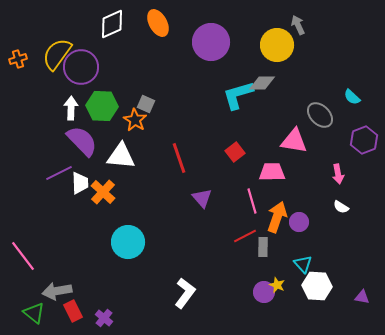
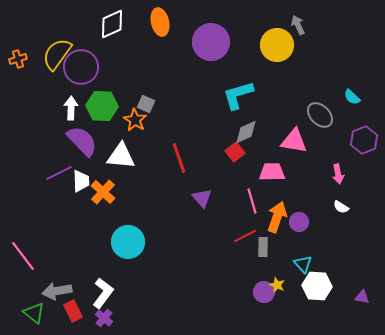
orange ellipse at (158, 23): moved 2 px right, 1 px up; rotated 16 degrees clockwise
gray diamond at (262, 83): moved 16 px left, 49 px down; rotated 24 degrees counterclockwise
white trapezoid at (80, 183): moved 1 px right, 2 px up
white L-shape at (185, 293): moved 82 px left
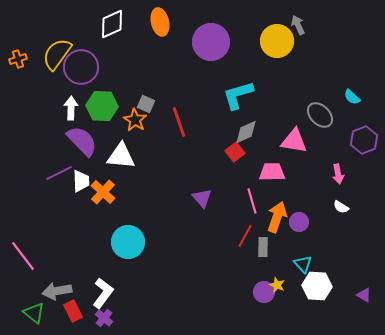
yellow circle at (277, 45): moved 4 px up
red line at (179, 158): moved 36 px up
red line at (245, 236): rotated 35 degrees counterclockwise
purple triangle at (362, 297): moved 2 px right, 2 px up; rotated 21 degrees clockwise
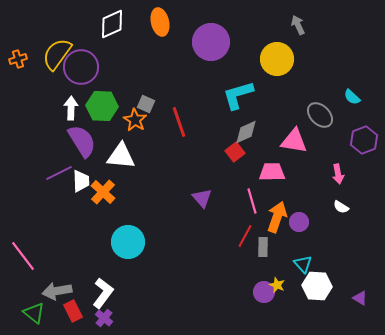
yellow circle at (277, 41): moved 18 px down
purple semicircle at (82, 141): rotated 12 degrees clockwise
purple triangle at (364, 295): moved 4 px left, 3 px down
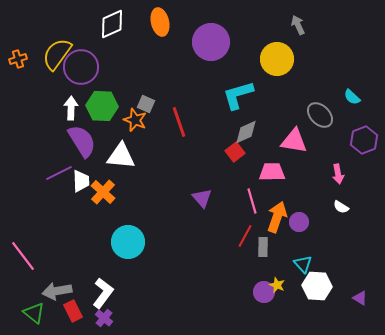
orange star at (135, 120): rotated 10 degrees counterclockwise
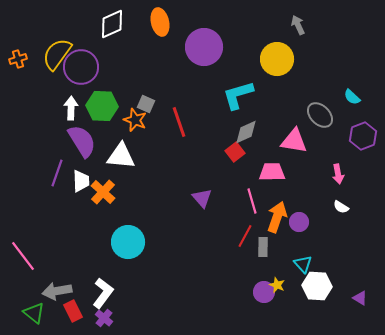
purple circle at (211, 42): moved 7 px left, 5 px down
purple hexagon at (364, 140): moved 1 px left, 4 px up
purple line at (59, 173): moved 2 px left; rotated 44 degrees counterclockwise
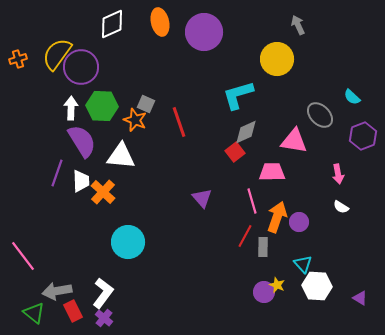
purple circle at (204, 47): moved 15 px up
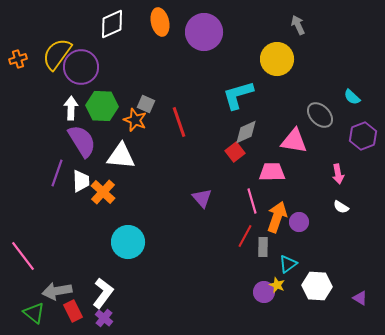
cyan triangle at (303, 264): moved 15 px left; rotated 36 degrees clockwise
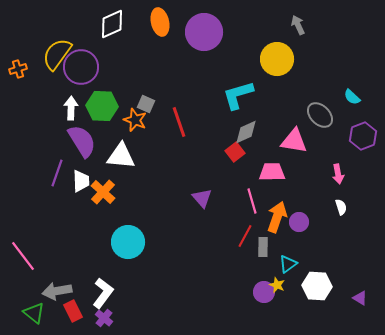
orange cross at (18, 59): moved 10 px down
white semicircle at (341, 207): rotated 140 degrees counterclockwise
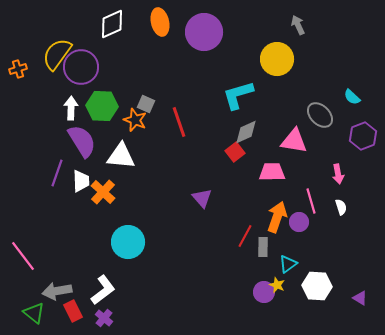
pink line at (252, 201): moved 59 px right
white L-shape at (103, 293): moved 3 px up; rotated 16 degrees clockwise
